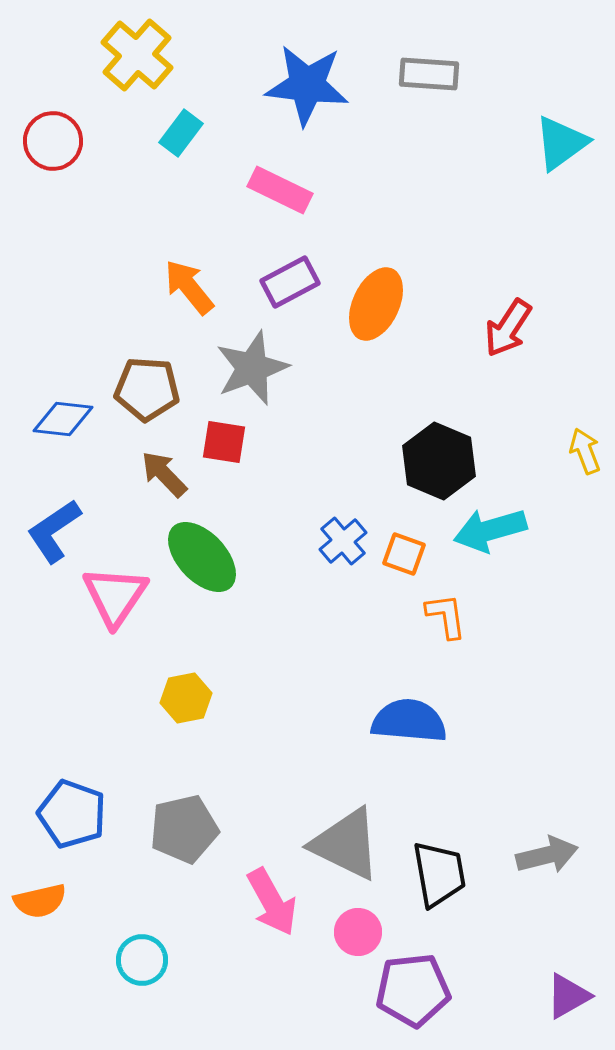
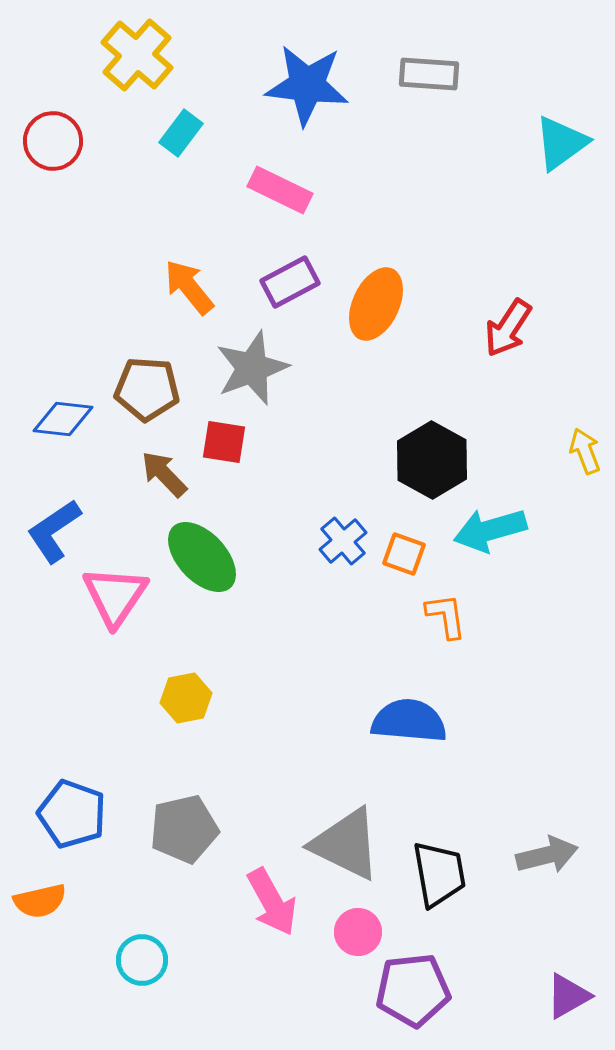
black hexagon: moved 7 px left, 1 px up; rotated 6 degrees clockwise
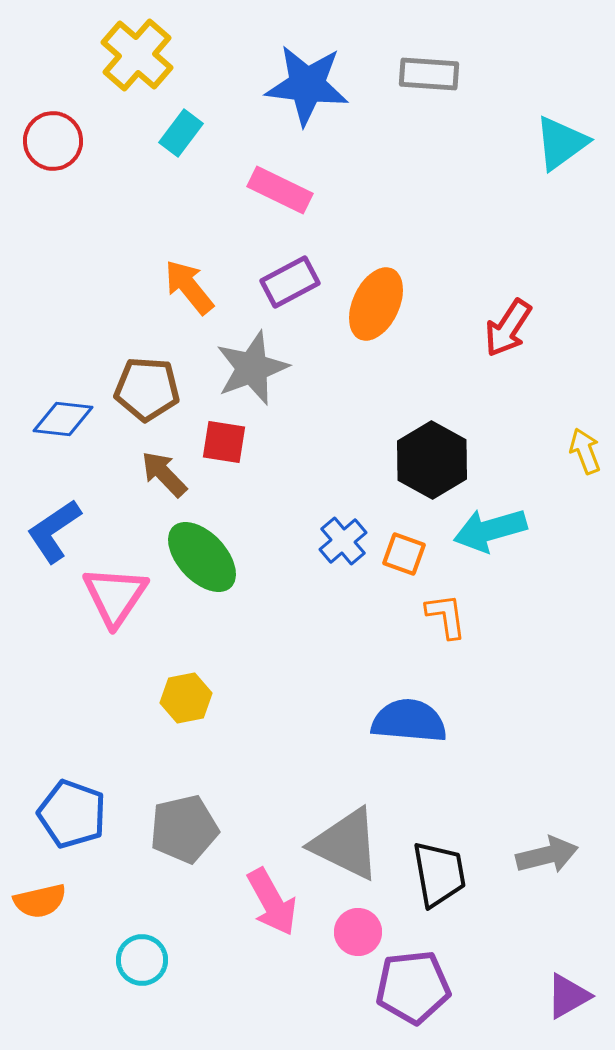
purple pentagon: moved 3 px up
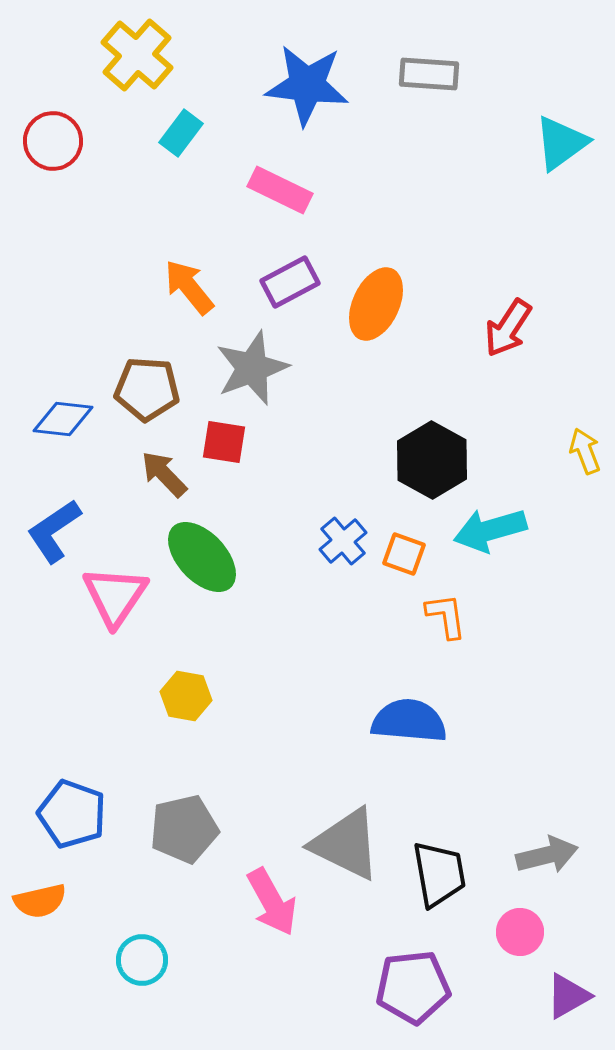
yellow hexagon: moved 2 px up; rotated 21 degrees clockwise
pink circle: moved 162 px right
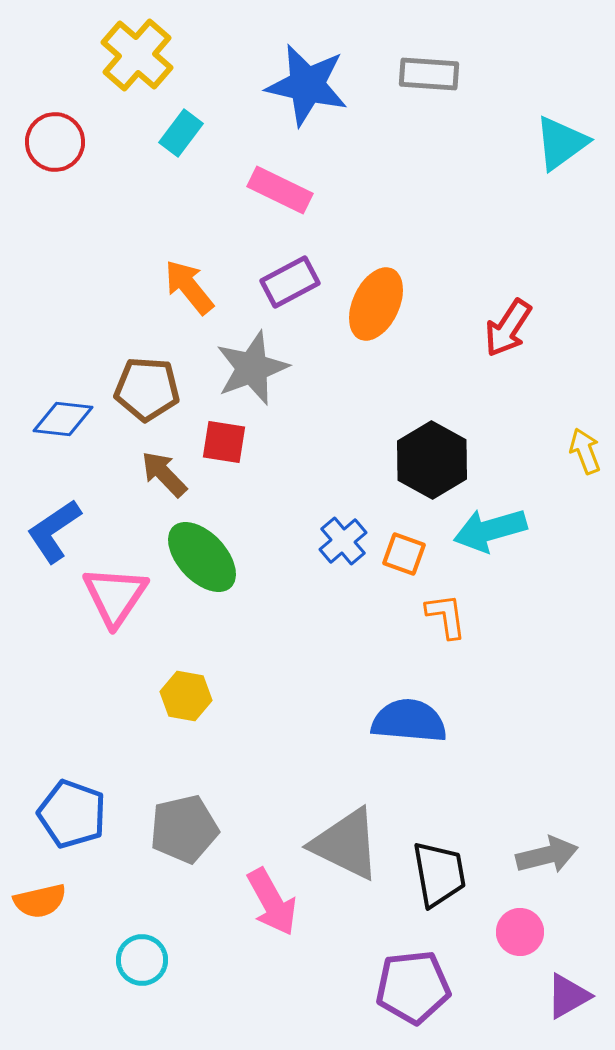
blue star: rotated 6 degrees clockwise
red circle: moved 2 px right, 1 px down
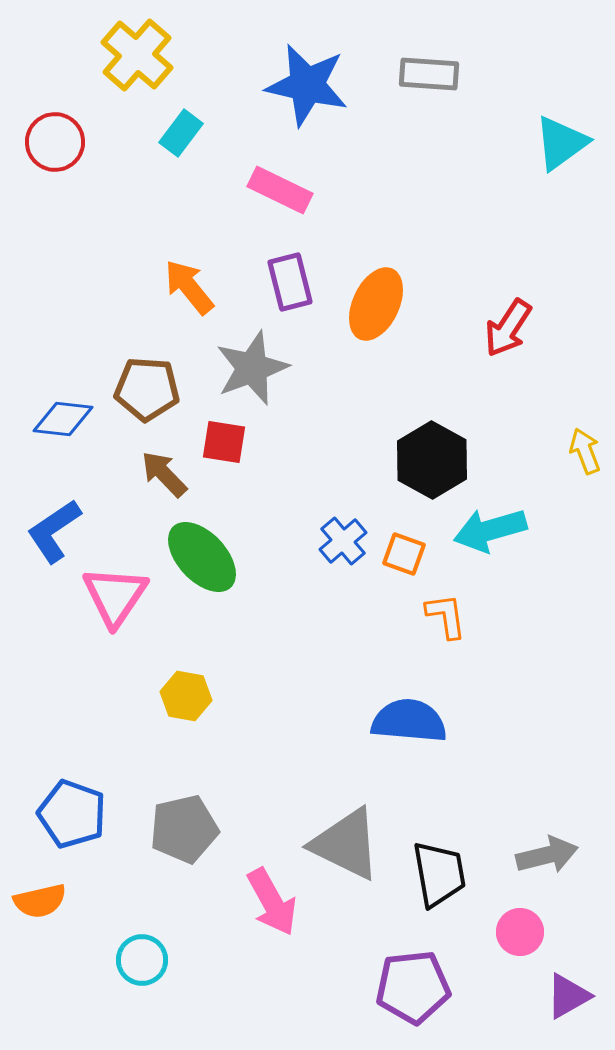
purple rectangle: rotated 76 degrees counterclockwise
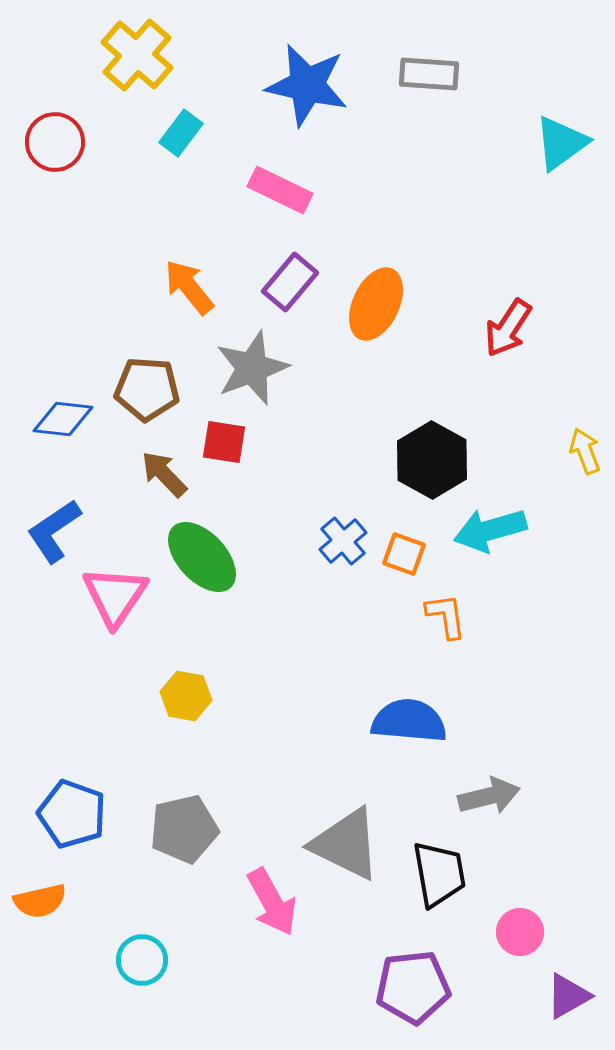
purple rectangle: rotated 54 degrees clockwise
gray arrow: moved 58 px left, 59 px up
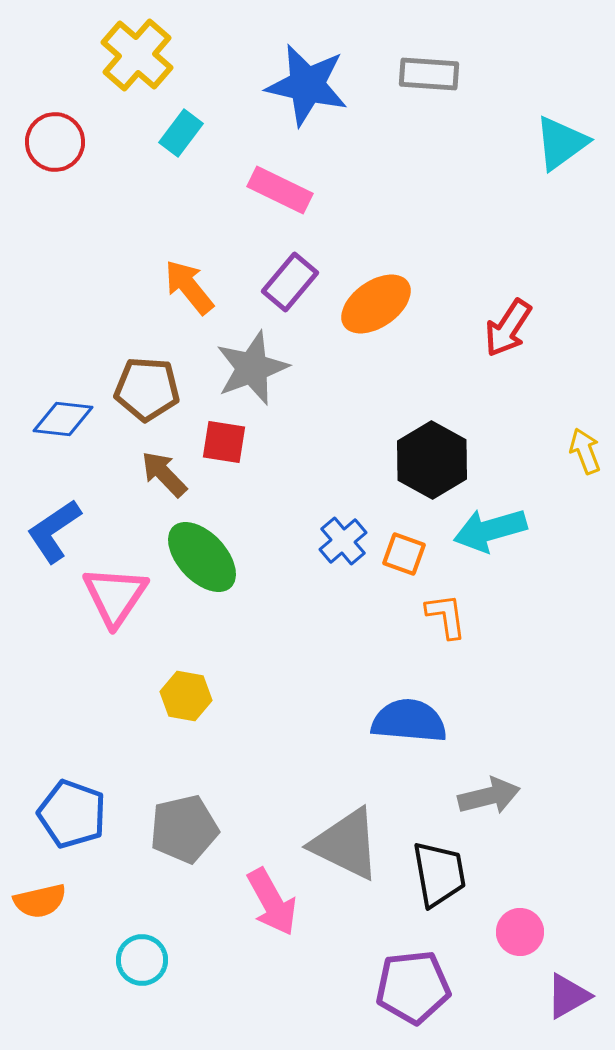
orange ellipse: rotated 30 degrees clockwise
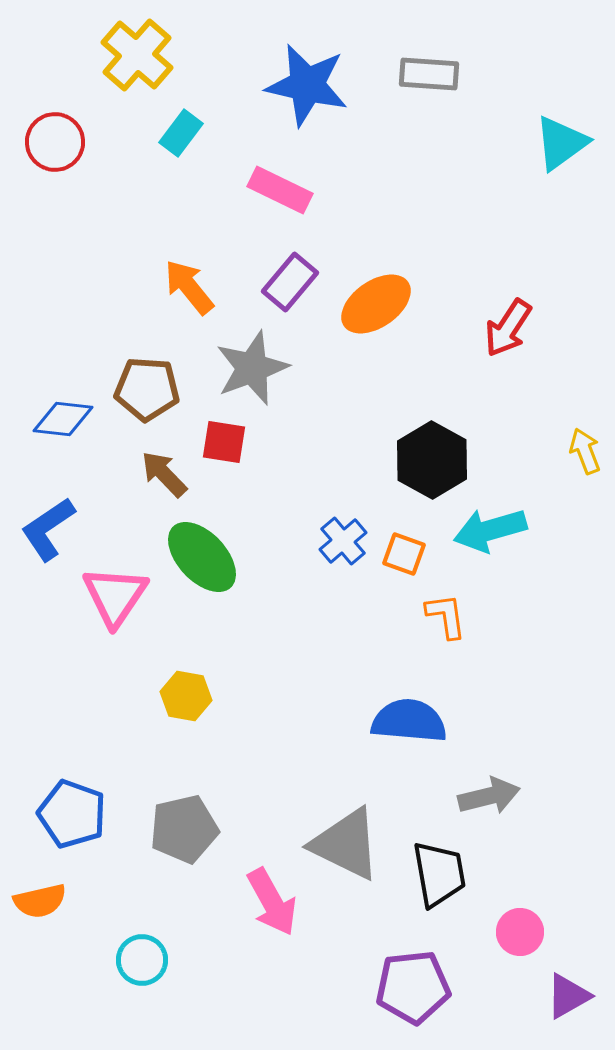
blue L-shape: moved 6 px left, 2 px up
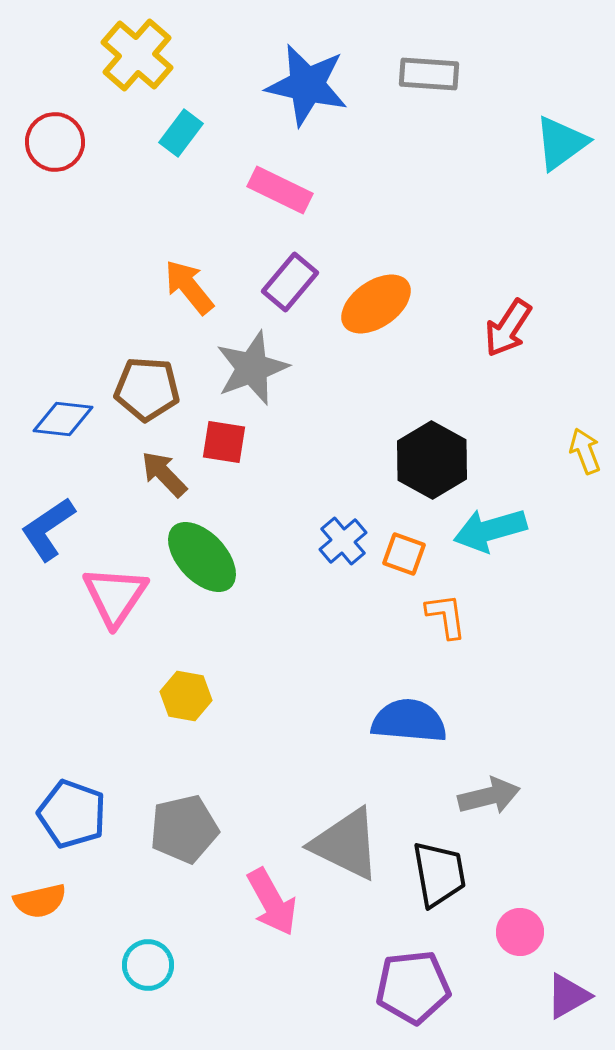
cyan circle: moved 6 px right, 5 px down
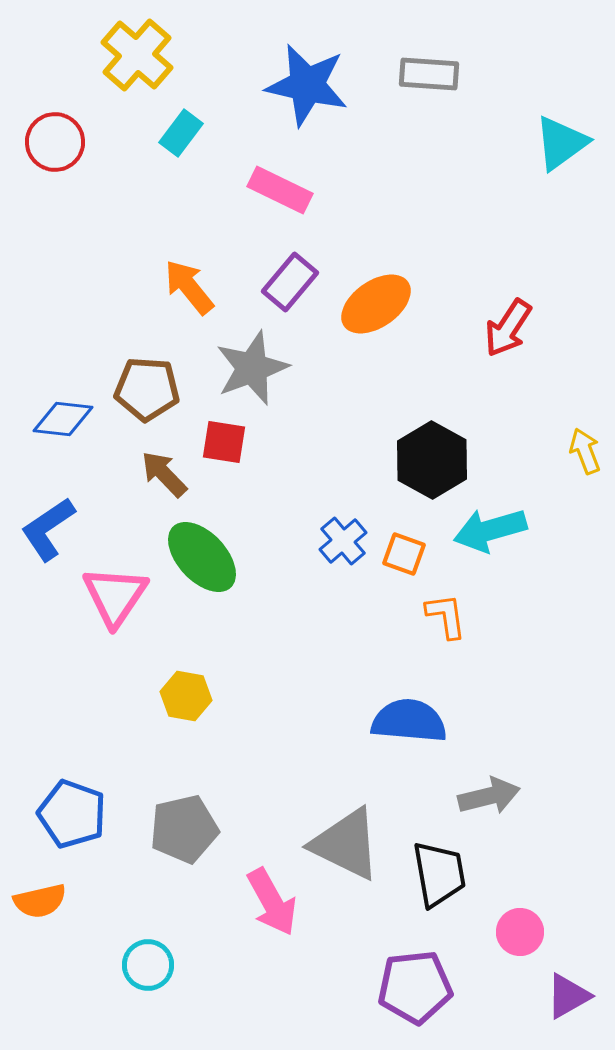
purple pentagon: moved 2 px right
